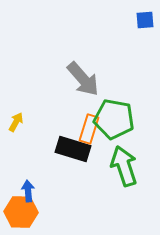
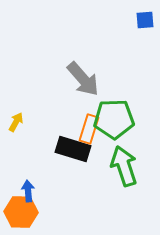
green pentagon: rotated 12 degrees counterclockwise
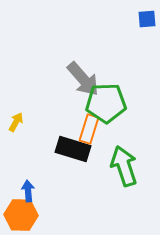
blue square: moved 2 px right, 1 px up
green pentagon: moved 8 px left, 16 px up
orange hexagon: moved 3 px down
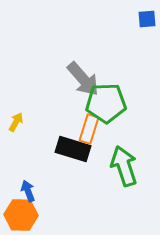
blue arrow: rotated 15 degrees counterclockwise
